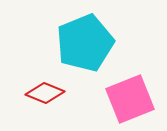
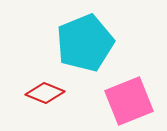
pink square: moved 1 px left, 2 px down
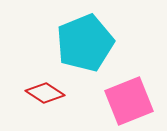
red diamond: rotated 12 degrees clockwise
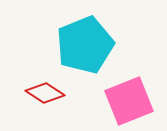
cyan pentagon: moved 2 px down
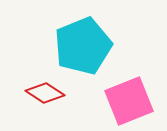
cyan pentagon: moved 2 px left, 1 px down
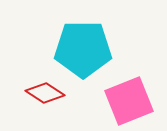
cyan pentagon: moved 3 px down; rotated 22 degrees clockwise
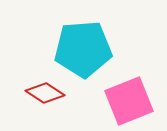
cyan pentagon: rotated 4 degrees counterclockwise
